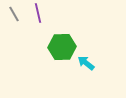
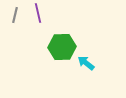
gray line: moved 1 px right, 1 px down; rotated 42 degrees clockwise
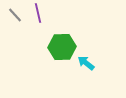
gray line: rotated 56 degrees counterclockwise
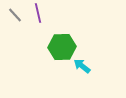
cyan arrow: moved 4 px left, 3 px down
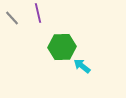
gray line: moved 3 px left, 3 px down
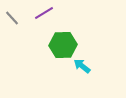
purple line: moved 6 px right; rotated 72 degrees clockwise
green hexagon: moved 1 px right, 2 px up
